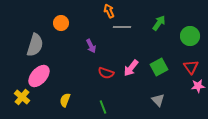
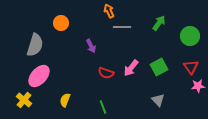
yellow cross: moved 2 px right, 3 px down
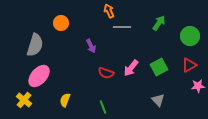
red triangle: moved 2 px left, 2 px up; rotated 35 degrees clockwise
